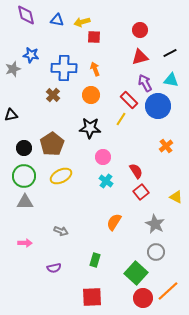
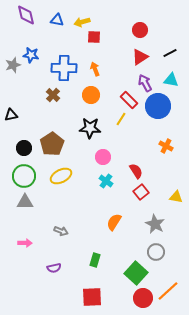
red triangle at (140, 57): rotated 18 degrees counterclockwise
gray star at (13, 69): moved 4 px up
orange cross at (166, 146): rotated 24 degrees counterclockwise
yellow triangle at (176, 197): rotated 16 degrees counterclockwise
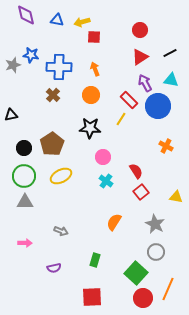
blue cross at (64, 68): moved 5 px left, 1 px up
orange line at (168, 291): moved 2 px up; rotated 25 degrees counterclockwise
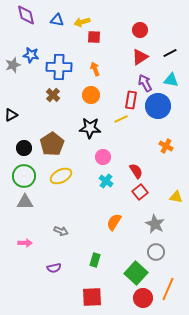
red rectangle at (129, 100): moved 2 px right; rotated 54 degrees clockwise
black triangle at (11, 115): rotated 16 degrees counterclockwise
yellow line at (121, 119): rotated 32 degrees clockwise
red square at (141, 192): moved 1 px left
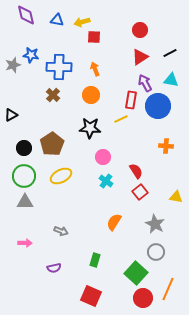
orange cross at (166, 146): rotated 24 degrees counterclockwise
red square at (92, 297): moved 1 px left, 1 px up; rotated 25 degrees clockwise
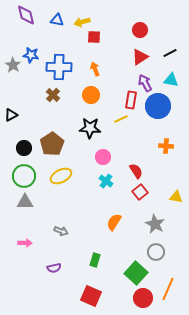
gray star at (13, 65): rotated 21 degrees counterclockwise
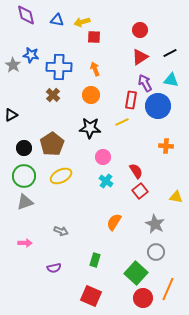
yellow line at (121, 119): moved 1 px right, 3 px down
red square at (140, 192): moved 1 px up
gray triangle at (25, 202): rotated 18 degrees counterclockwise
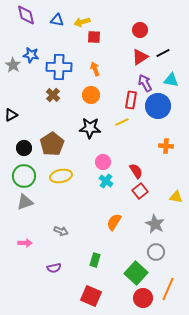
black line at (170, 53): moved 7 px left
pink circle at (103, 157): moved 5 px down
yellow ellipse at (61, 176): rotated 15 degrees clockwise
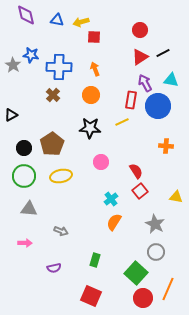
yellow arrow at (82, 22): moved 1 px left
pink circle at (103, 162): moved 2 px left
cyan cross at (106, 181): moved 5 px right, 18 px down; rotated 16 degrees clockwise
gray triangle at (25, 202): moved 4 px right, 7 px down; rotated 24 degrees clockwise
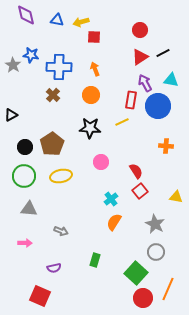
black circle at (24, 148): moved 1 px right, 1 px up
red square at (91, 296): moved 51 px left
